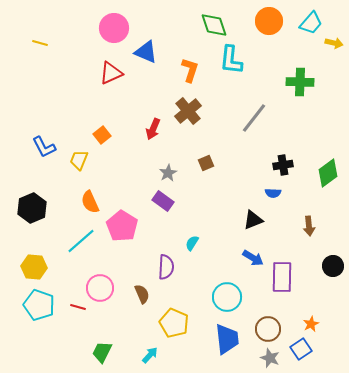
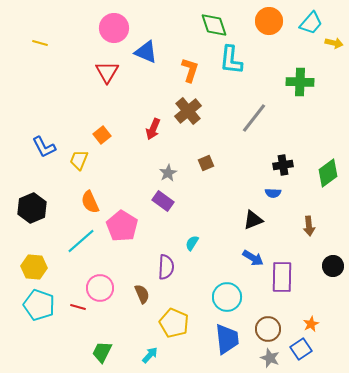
red triangle at (111, 73): moved 4 px left, 1 px up; rotated 35 degrees counterclockwise
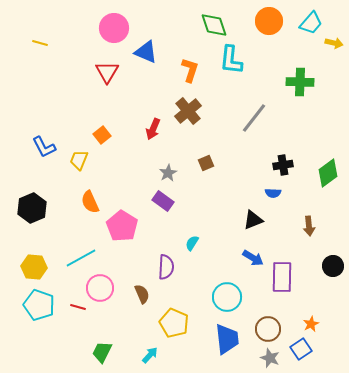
cyan line at (81, 241): moved 17 px down; rotated 12 degrees clockwise
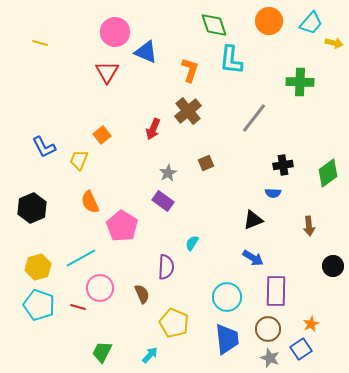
pink circle at (114, 28): moved 1 px right, 4 px down
yellow hexagon at (34, 267): moved 4 px right; rotated 20 degrees counterclockwise
purple rectangle at (282, 277): moved 6 px left, 14 px down
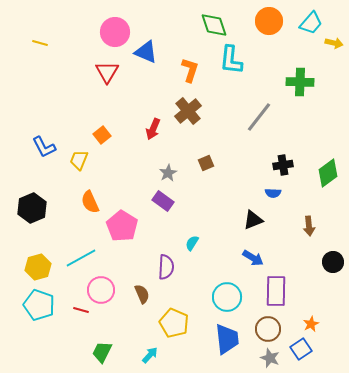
gray line at (254, 118): moved 5 px right, 1 px up
black circle at (333, 266): moved 4 px up
pink circle at (100, 288): moved 1 px right, 2 px down
red line at (78, 307): moved 3 px right, 3 px down
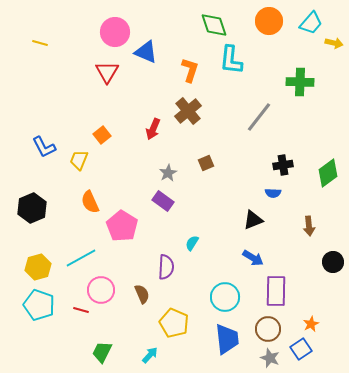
cyan circle at (227, 297): moved 2 px left
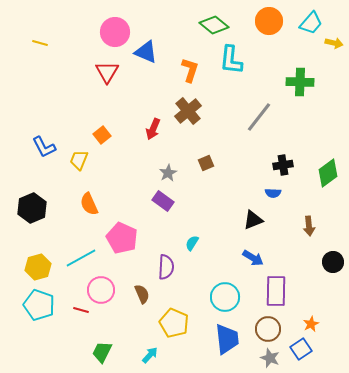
green diamond at (214, 25): rotated 32 degrees counterclockwise
orange semicircle at (90, 202): moved 1 px left, 2 px down
pink pentagon at (122, 226): moved 12 px down; rotated 8 degrees counterclockwise
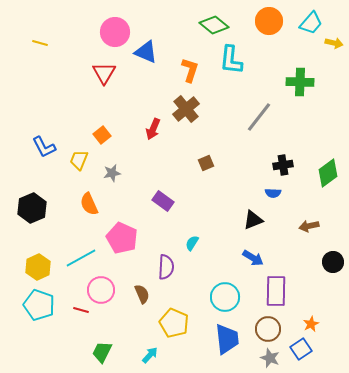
red triangle at (107, 72): moved 3 px left, 1 px down
brown cross at (188, 111): moved 2 px left, 2 px up
gray star at (168, 173): moved 56 px left; rotated 18 degrees clockwise
brown arrow at (309, 226): rotated 84 degrees clockwise
yellow hexagon at (38, 267): rotated 10 degrees counterclockwise
